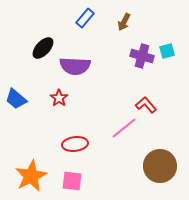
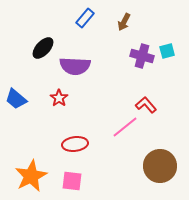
pink line: moved 1 px right, 1 px up
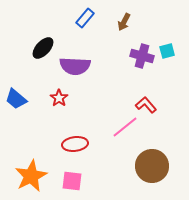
brown circle: moved 8 px left
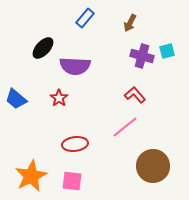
brown arrow: moved 6 px right, 1 px down
red L-shape: moved 11 px left, 10 px up
brown circle: moved 1 px right
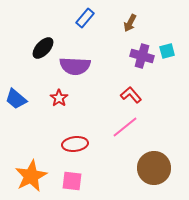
red L-shape: moved 4 px left
brown circle: moved 1 px right, 2 px down
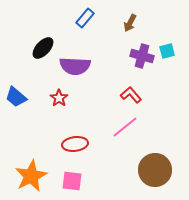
blue trapezoid: moved 2 px up
brown circle: moved 1 px right, 2 px down
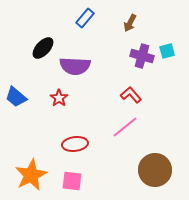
orange star: moved 1 px up
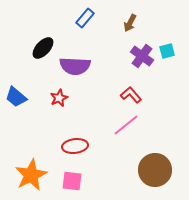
purple cross: rotated 20 degrees clockwise
red star: rotated 12 degrees clockwise
pink line: moved 1 px right, 2 px up
red ellipse: moved 2 px down
